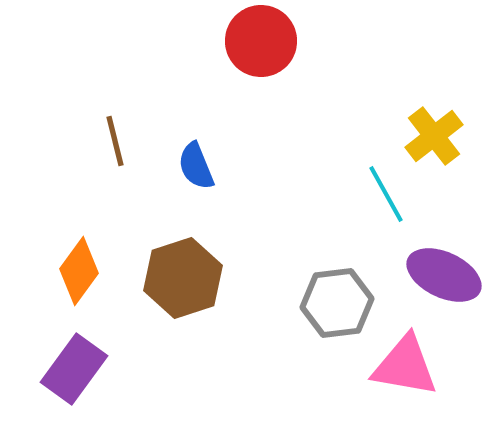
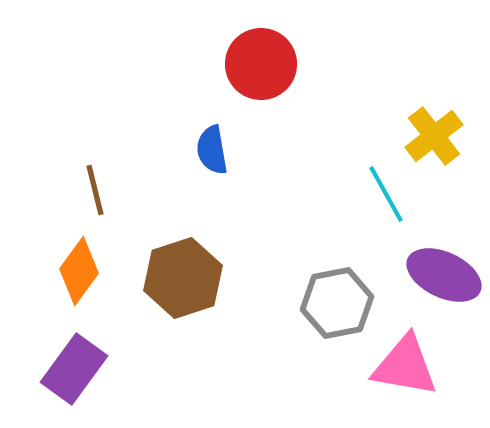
red circle: moved 23 px down
brown line: moved 20 px left, 49 px down
blue semicircle: moved 16 px right, 16 px up; rotated 12 degrees clockwise
gray hexagon: rotated 4 degrees counterclockwise
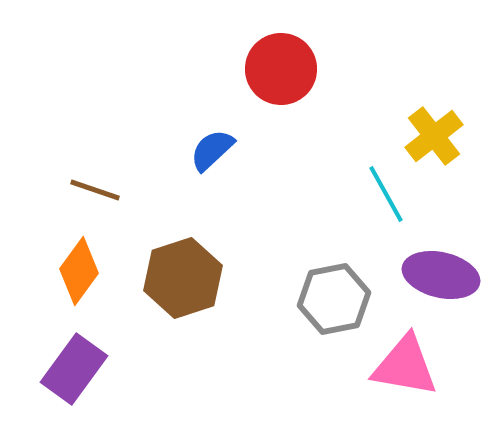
red circle: moved 20 px right, 5 px down
blue semicircle: rotated 57 degrees clockwise
brown line: rotated 57 degrees counterclockwise
purple ellipse: moved 3 px left; rotated 12 degrees counterclockwise
gray hexagon: moved 3 px left, 4 px up
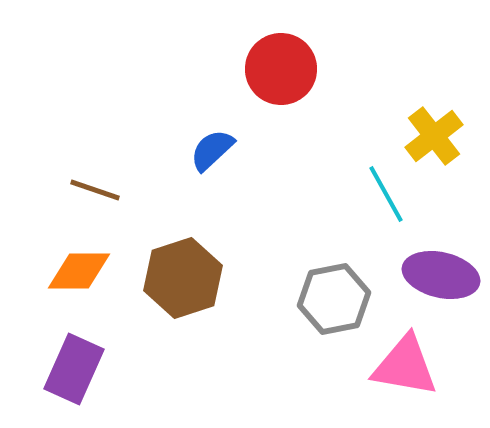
orange diamond: rotated 54 degrees clockwise
purple rectangle: rotated 12 degrees counterclockwise
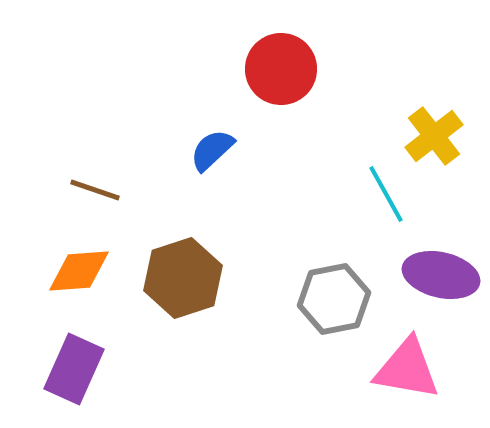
orange diamond: rotated 4 degrees counterclockwise
pink triangle: moved 2 px right, 3 px down
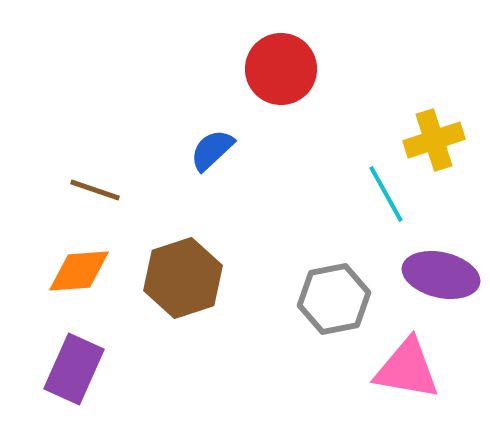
yellow cross: moved 4 px down; rotated 20 degrees clockwise
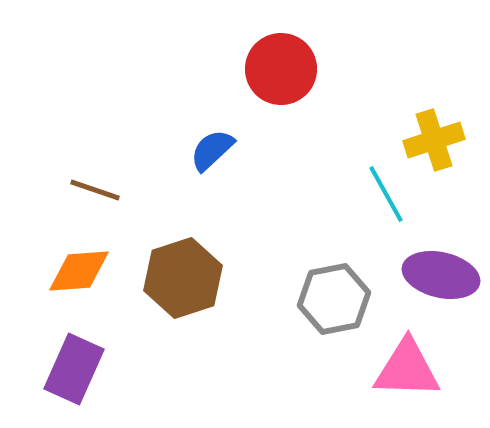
pink triangle: rotated 8 degrees counterclockwise
